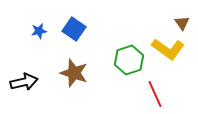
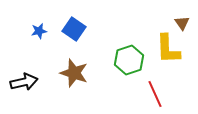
yellow L-shape: rotated 52 degrees clockwise
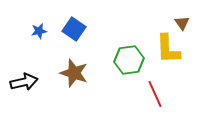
green hexagon: rotated 12 degrees clockwise
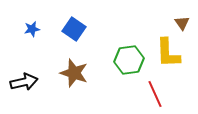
blue star: moved 7 px left, 2 px up
yellow L-shape: moved 4 px down
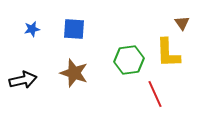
blue square: rotated 30 degrees counterclockwise
black arrow: moved 1 px left, 2 px up
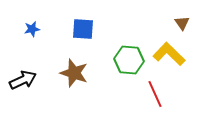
blue square: moved 9 px right
yellow L-shape: moved 1 px right, 1 px down; rotated 136 degrees clockwise
green hexagon: rotated 12 degrees clockwise
black arrow: rotated 12 degrees counterclockwise
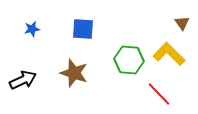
red line: moved 4 px right; rotated 20 degrees counterclockwise
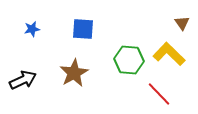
brown star: rotated 24 degrees clockwise
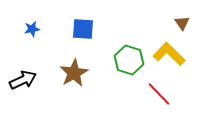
green hexagon: rotated 12 degrees clockwise
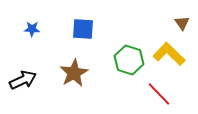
blue star: rotated 14 degrees clockwise
